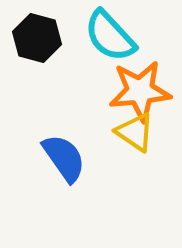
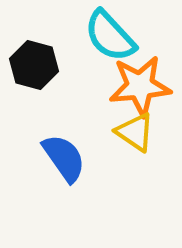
black hexagon: moved 3 px left, 27 px down
orange star: moved 5 px up
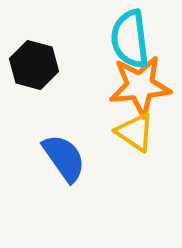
cyan semicircle: moved 20 px right, 3 px down; rotated 36 degrees clockwise
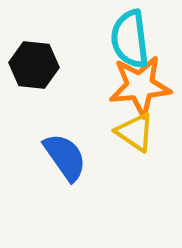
black hexagon: rotated 9 degrees counterclockwise
blue semicircle: moved 1 px right, 1 px up
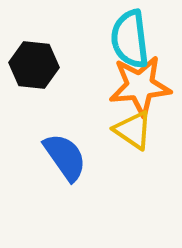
yellow triangle: moved 2 px left, 2 px up
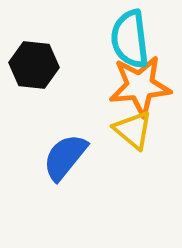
yellow triangle: rotated 6 degrees clockwise
blue semicircle: rotated 106 degrees counterclockwise
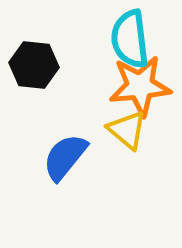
yellow triangle: moved 6 px left
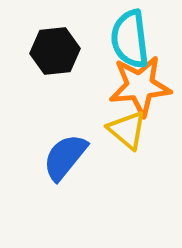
black hexagon: moved 21 px right, 14 px up; rotated 12 degrees counterclockwise
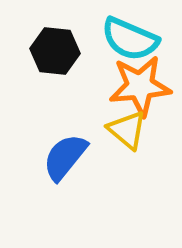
cyan semicircle: rotated 60 degrees counterclockwise
black hexagon: rotated 12 degrees clockwise
